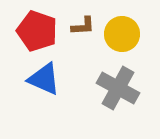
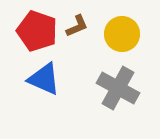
brown L-shape: moved 6 px left; rotated 20 degrees counterclockwise
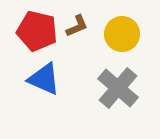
red pentagon: rotated 6 degrees counterclockwise
gray cross: rotated 12 degrees clockwise
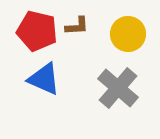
brown L-shape: rotated 20 degrees clockwise
yellow circle: moved 6 px right
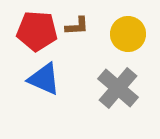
red pentagon: rotated 9 degrees counterclockwise
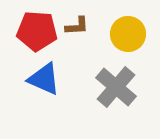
gray cross: moved 2 px left, 1 px up
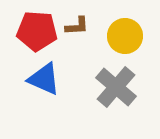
yellow circle: moved 3 px left, 2 px down
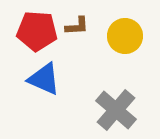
gray cross: moved 23 px down
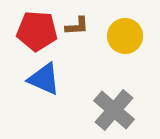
gray cross: moved 2 px left
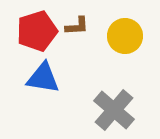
red pentagon: rotated 21 degrees counterclockwise
blue triangle: moved 1 px left, 1 px up; rotated 15 degrees counterclockwise
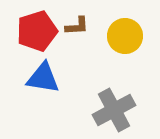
gray cross: rotated 21 degrees clockwise
